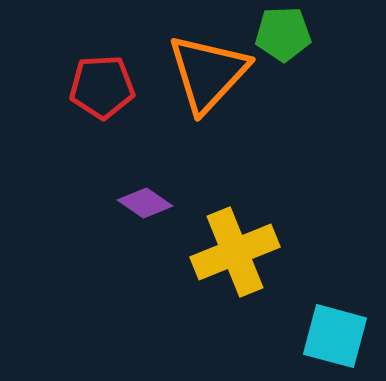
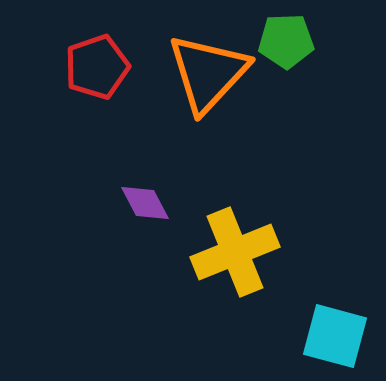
green pentagon: moved 3 px right, 7 px down
red pentagon: moved 5 px left, 20 px up; rotated 16 degrees counterclockwise
purple diamond: rotated 28 degrees clockwise
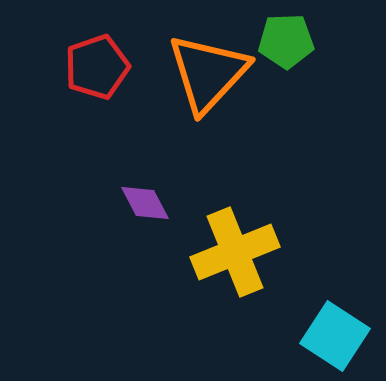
cyan square: rotated 18 degrees clockwise
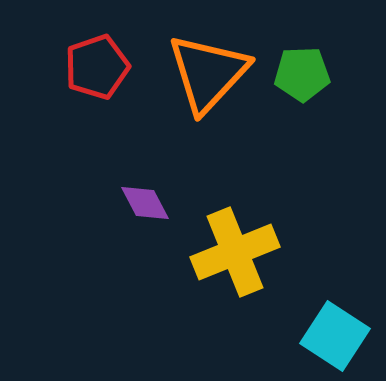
green pentagon: moved 16 px right, 33 px down
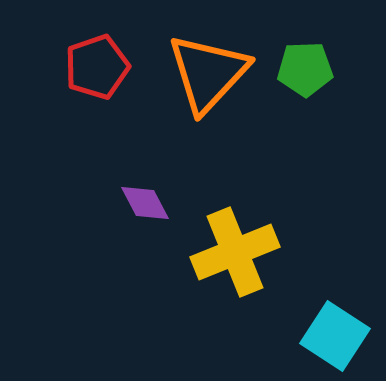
green pentagon: moved 3 px right, 5 px up
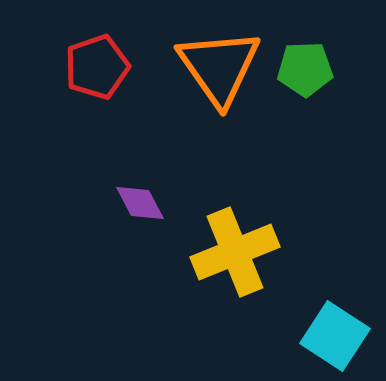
orange triangle: moved 11 px right, 6 px up; rotated 18 degrees counterclockwise
purple diamond: moved 5 px left
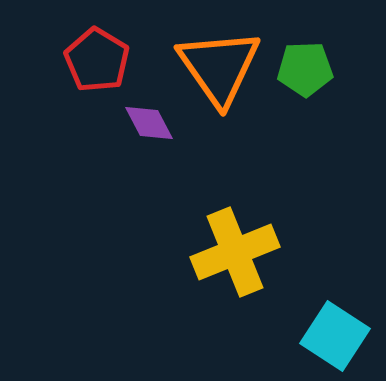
red pentagon: moved 7 px up; rotated 22 degrees counterclockwise
purple diamond: moved 9 px right, 80 px up
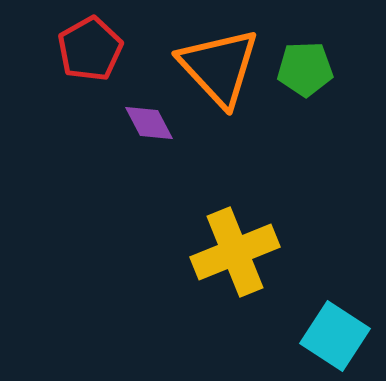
red pentagon: moved 7 px left, 11 px up; rotated 12 degrees clockwise
orange triangle: rotated 8 degrees counterclockwise
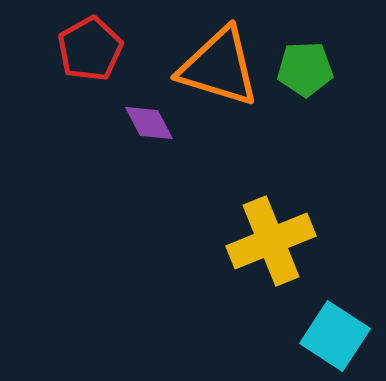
orange triangle: rotated 30 degrees counterclockwise
yellow cross: moved 36 px right, 11 px up
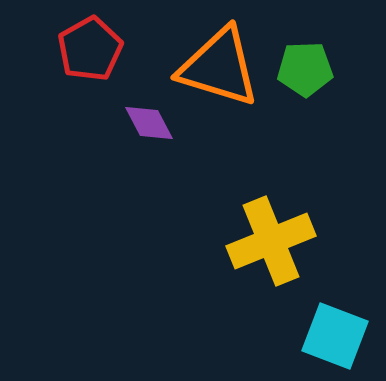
cyan square: rotated 12 degrees counterclockwise
